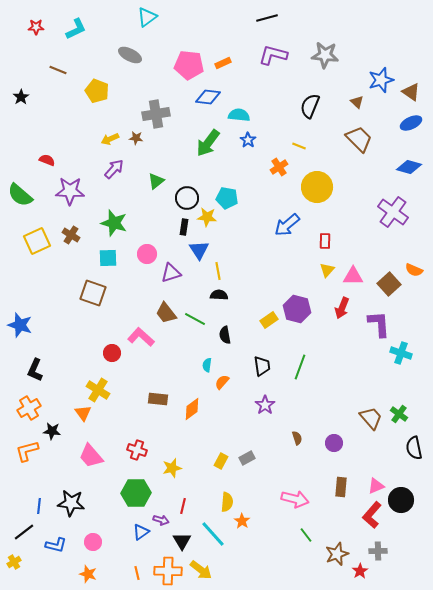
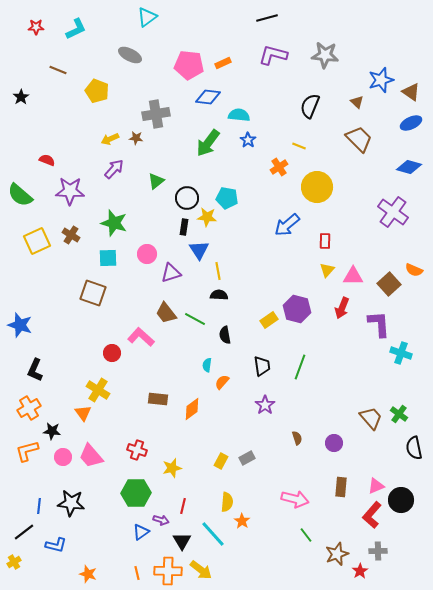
pink circle at (93, 542): moved 30 px left, 85 px up
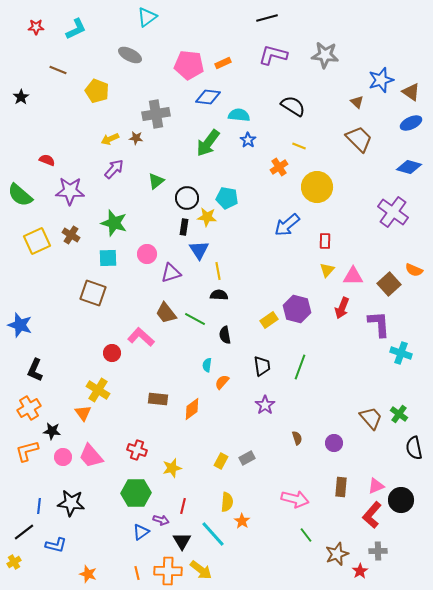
black semicircle at (310, 106): moved 17 px left; rotated 100 degrees clockwise
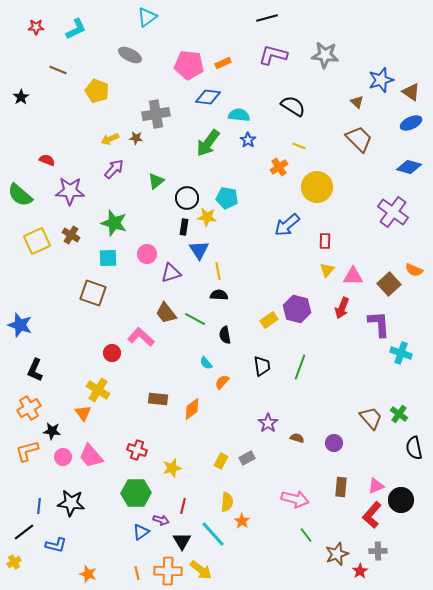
cyan semicircle at (207, 365): moved 1 px left, 2 px up; rotated 48 degrees counterclockwise
purple star at (265, 405): moved 3 px right, 18 px down
brown semicircle at (297, 438): rotated 56 degrees counterclockwise
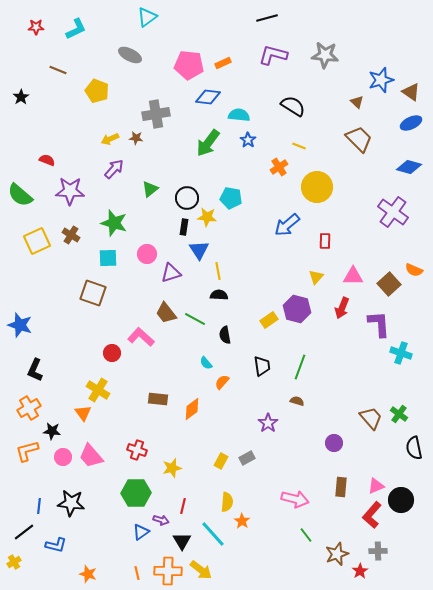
green triangle at (156, 181): moved 6 px left, 8 px down
cyan pentagon at (227, 198): moved 4 px right
yellow triangle at (327, 270): moved 11 px left, 7 px down
brown semicircle at (297, 438): moved 37 px up
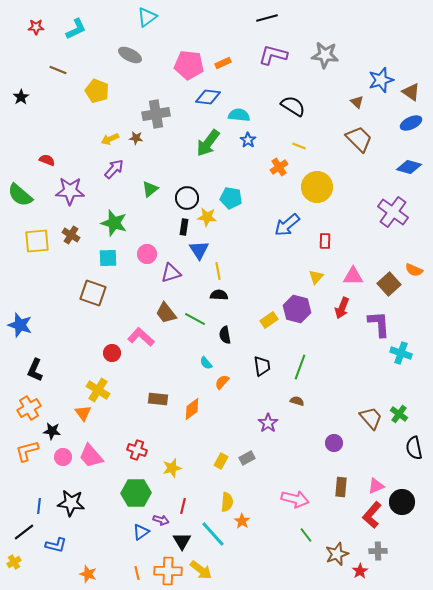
yellow square at (37, 241): rotated 20 degrees clockwise
black circle at (401, 500): moved 1 px right, 2 px down
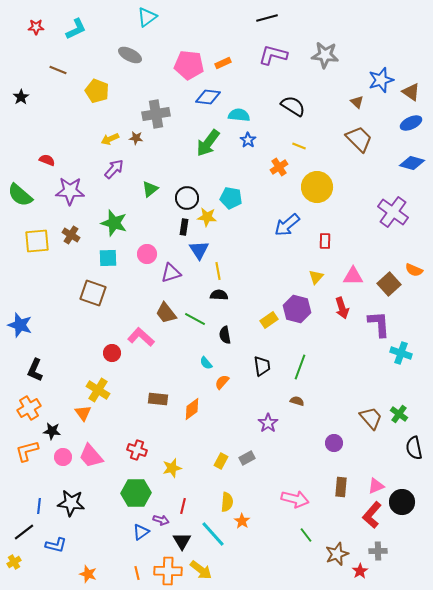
blue diamond at (409, 167): moved 3 px right, 4 px up
red arrow at (342, 308): rotated 40 degrees counterclockwise
